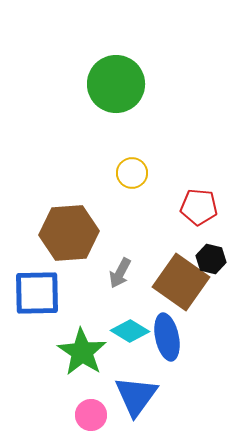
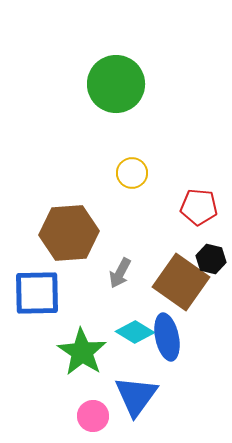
cyan diamond: moved 5 px right, 1 px down
pink circle: moved 2 px right, 1 px down
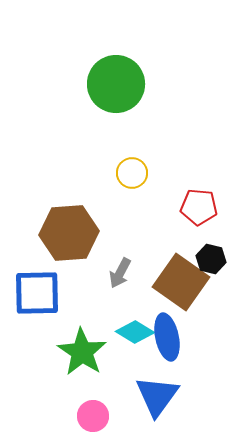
blue triangle: moved 21 px right
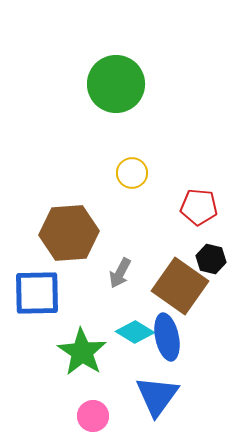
brown square: moved 1 px left, 4 px down
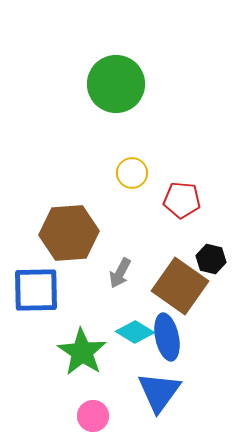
red pentagon: moved 17 px left, 7 px up
blue square: moved 1 px left, 3 px up
blue triangle: moved 2 px right, 4 px up
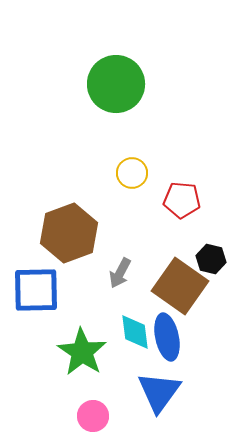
brown hexagon: rotated 16 degrees counterclockwise
cyan diamond: rotated 51 degrees clockwise
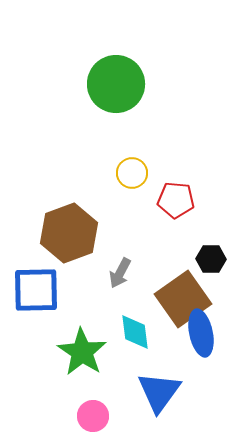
red pentagon: moved 6 px left
black hexagon: rotated 12 degrees counterclockwise
brown square: moved 3 px right, 13 px down; rotated 20 degrees clockwise
blue ellipse: moved 34 px right, 4 px up
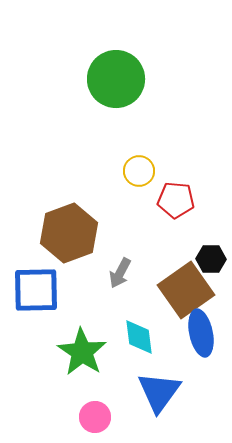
green circle: moved 5 px up
yellow circle: moved 7 px right, 2 px up
brown square: moved 3 px right, 9 px up
cyan diamond: moved 4 px right, 5 px down
pink circle: moved 2 px right, 1 px down
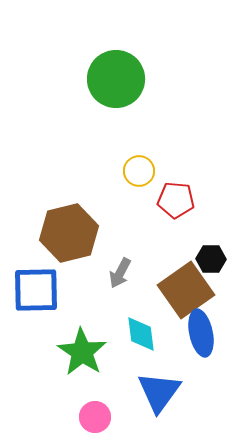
brown hexagon: rotated 6 degrees clockwise
cyan diamond: moved 2 px right, 3 px up
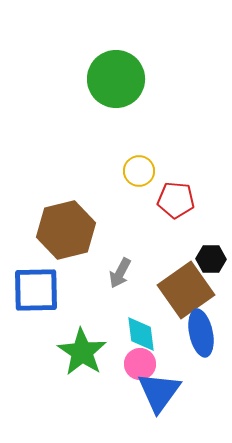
brown hexagon: moved 3 px left, 3 px up
pink circle: moved 45 px right, 53 px up
